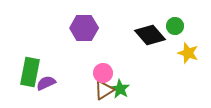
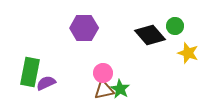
brown triangle: rotated 20 degrees clockwise
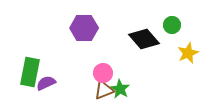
green circle: moved 3 px left, 1 px up
black diamond: moved 6 px left, 4 px down
yellow star: rotated 30 degrees clockwise
brown triangle: rotated 10 degrees counterclockwise
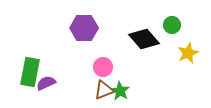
pink circle: moved 6 px up
green star: moved 2 px down
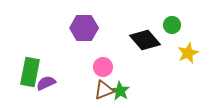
black diamond: moved 1 px right, 1 px down
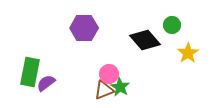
yellow star: rotated 10 degrees counterclockwise
pink circle: moved 6 px right, 7 px down
purple semicircle: rotated 12 degrees counterclockwise
green star: moved 4 px up
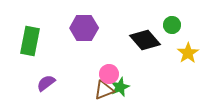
green rectangle: moved 31 px up
green star: rotated 18 degrees clockwise
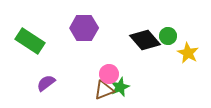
green circle: moved 4 px left, 11 px down
green rectangle: rotated 68 degrees counterclockwise
yellow star: rotated 10 degrees counterclockwise
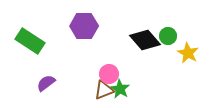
purple hexagon: moved 2 px up
green star: moved 2 px down; rotated 18 degrees counterclockwise
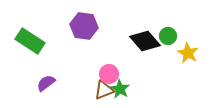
purple hexagon: rotated 8 degrees clockwise
black diamond: moved 1 px down
